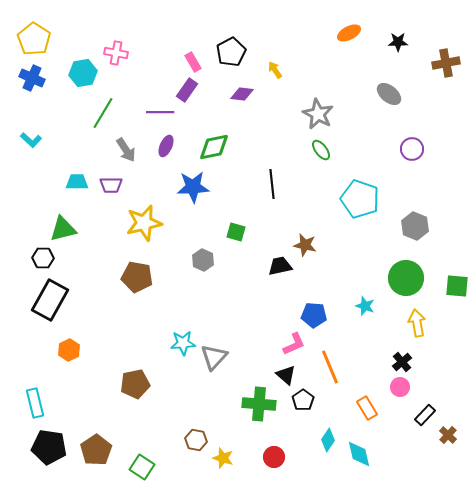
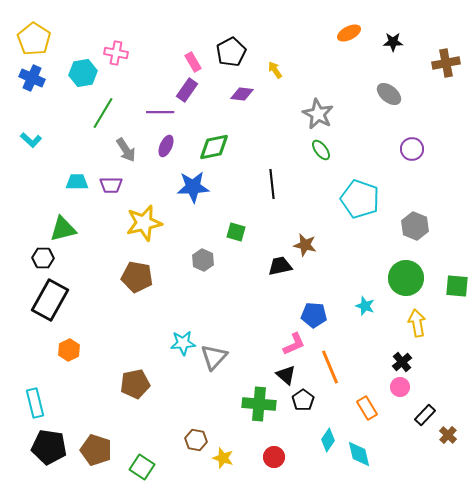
black star at (398, 42): moved 5 px left
brown pentagon at (96, 450): rotated 20 degrees counterclockwise
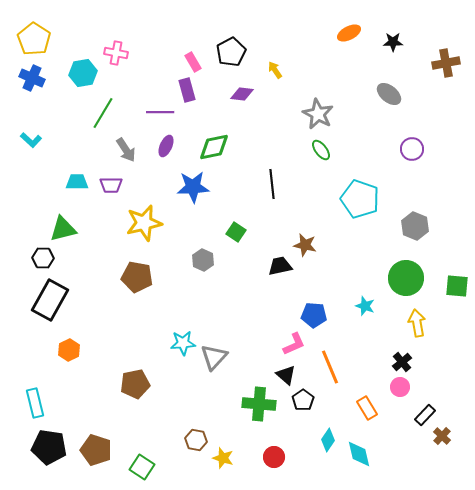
purple rectangle at (187, 90): rotated 50 degrees counterclockwise
green square at (236, 232): rotated 18 degrees clockwise
brown cross at (448, 435): moved 6 px left, 1 px down
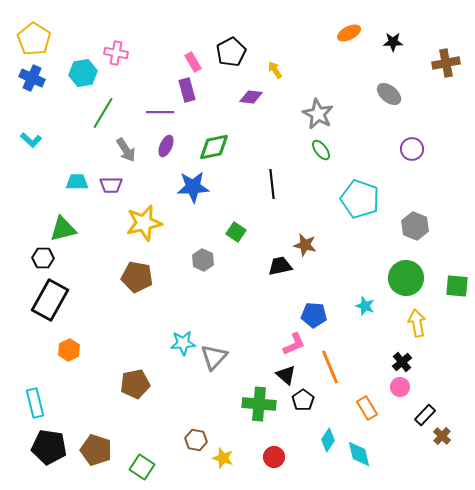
purple diamond at (242, 94): moved 9 px right, 3 px down
